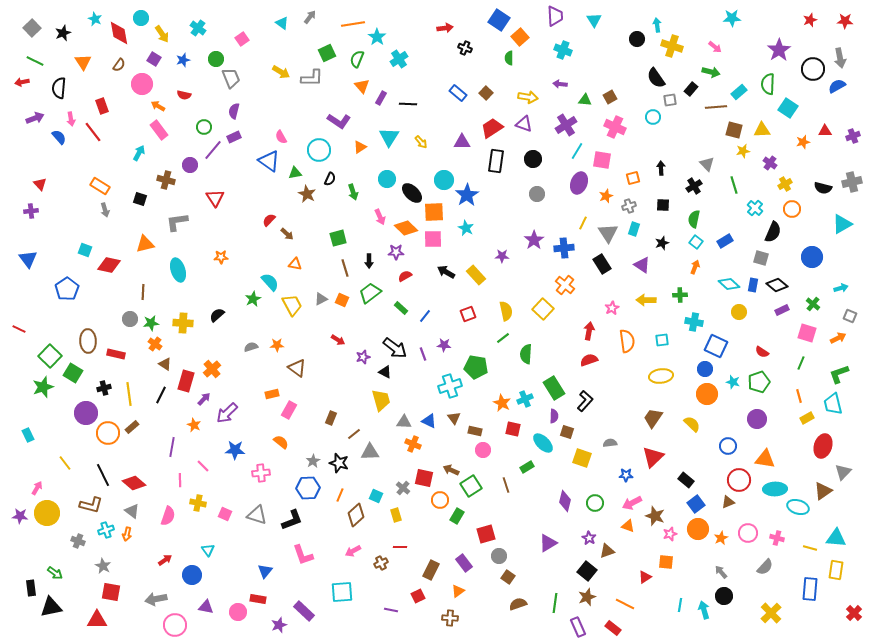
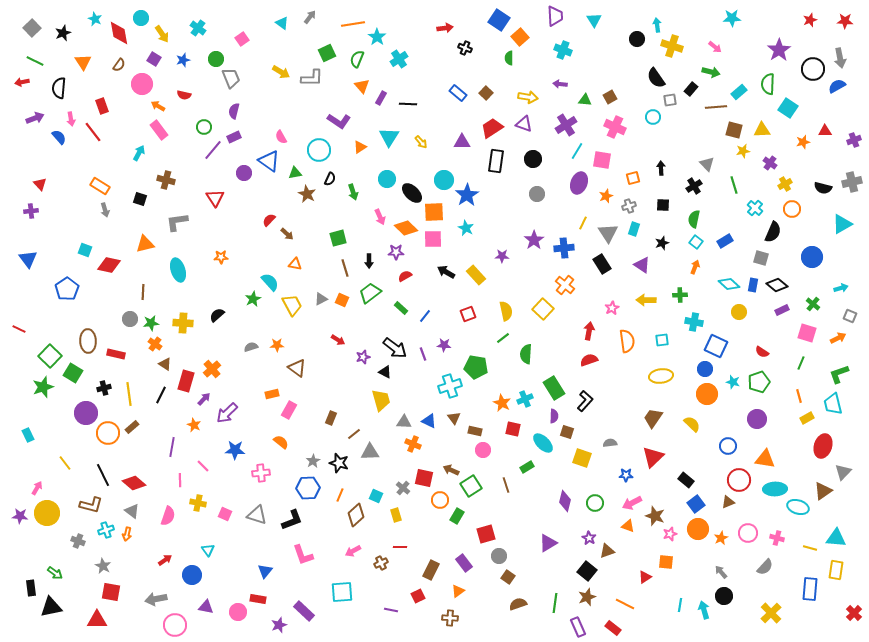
purple cross at (853, 136): moved 1 px right, 4 px down
purple circle at (190, 165): moved 54 px right, 8 px down
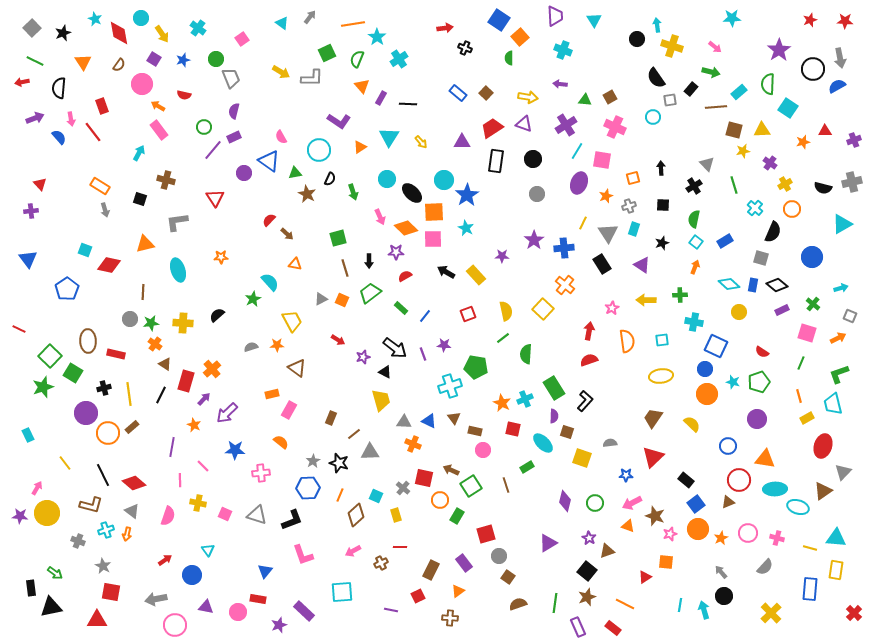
yellow trapezoid at (292, 305): moved 16 px down
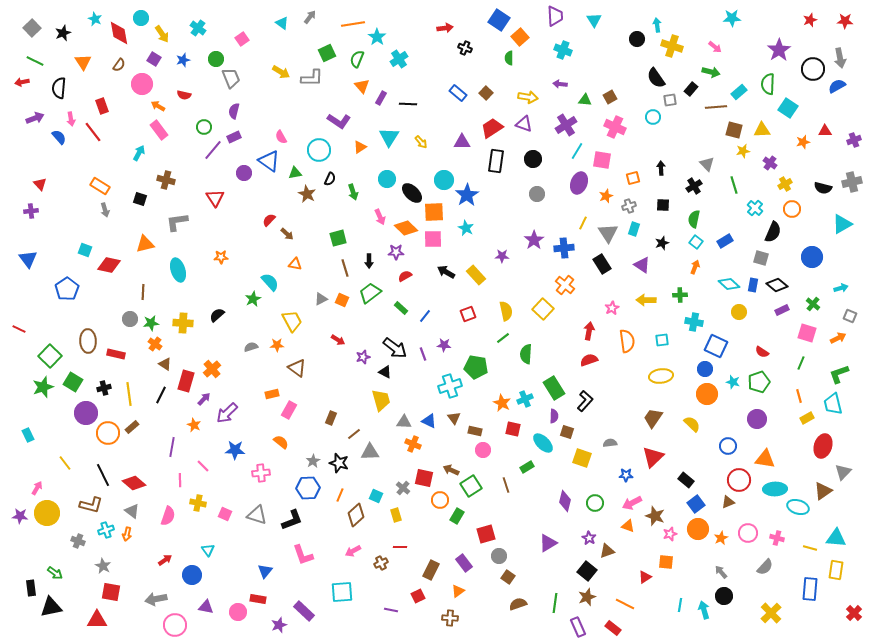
green square at (73, 373): moved 9 px down
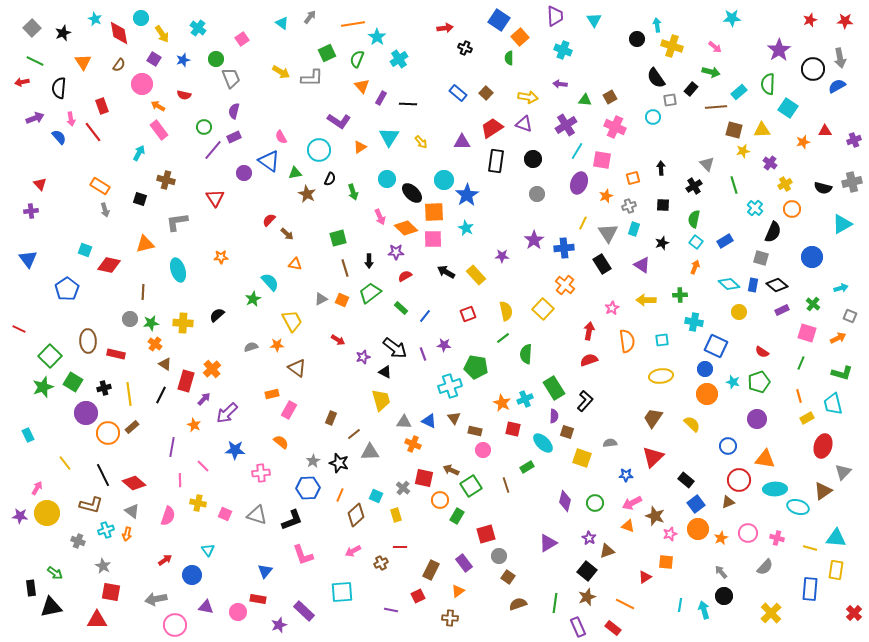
green L-shape at (839, 374): moved 3 px right, 1 px up; rotated 145 degrees counterclockwise
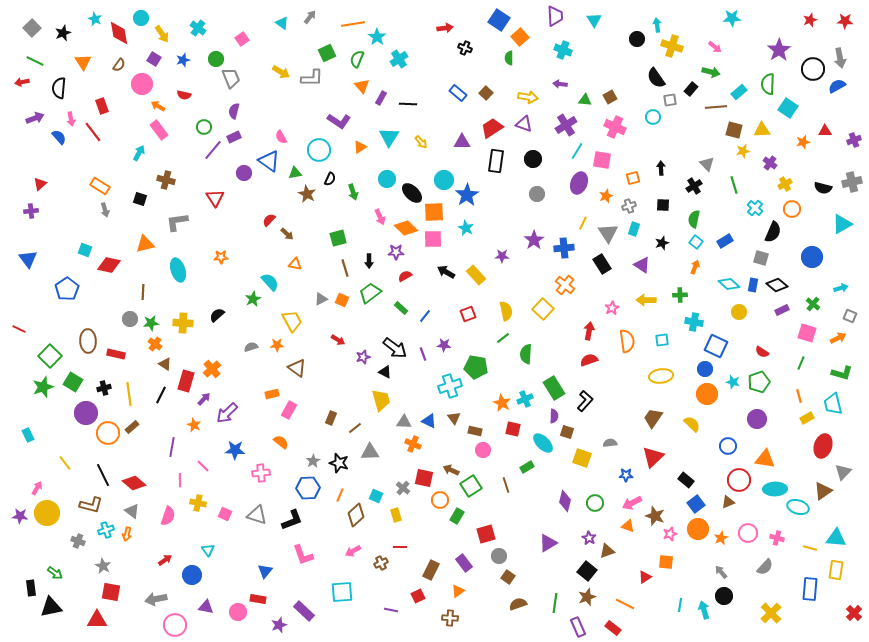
red triangle at (40, 184): rotated 32 degrees clockwise
brown line at (354, 434): moved 1 px right, 6 px up
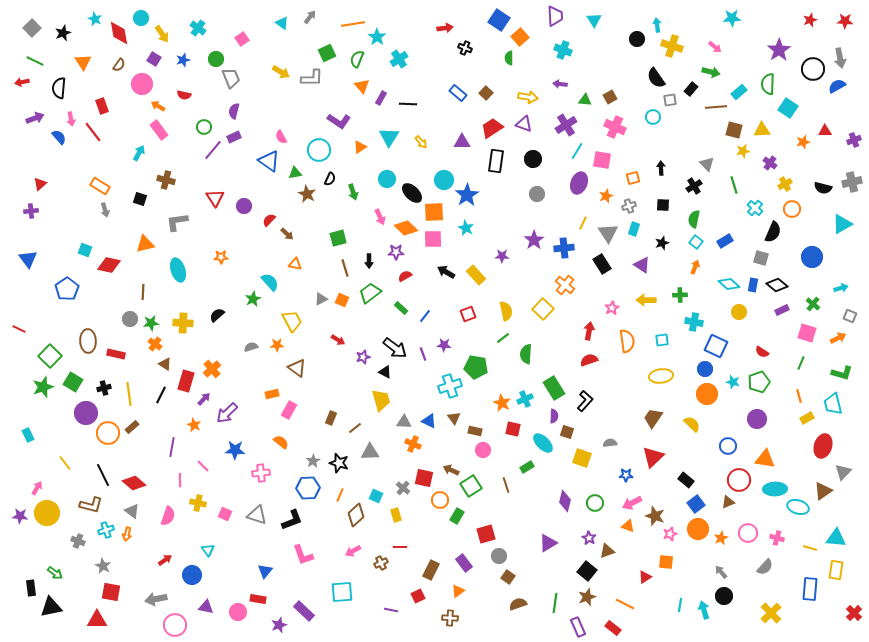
purple circle at (244, 173): moved 33 px down
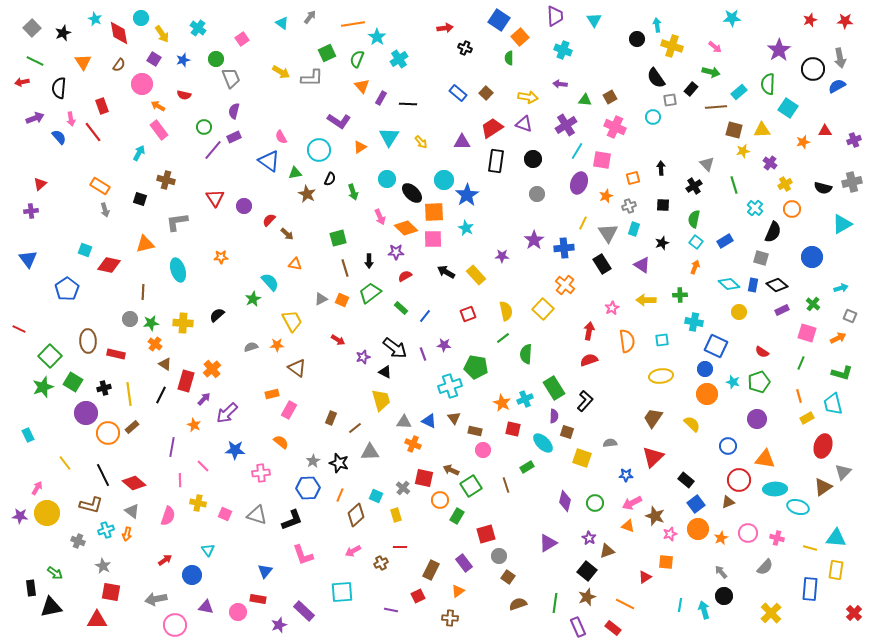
brown triangle at (823, 491): moved 4 px up
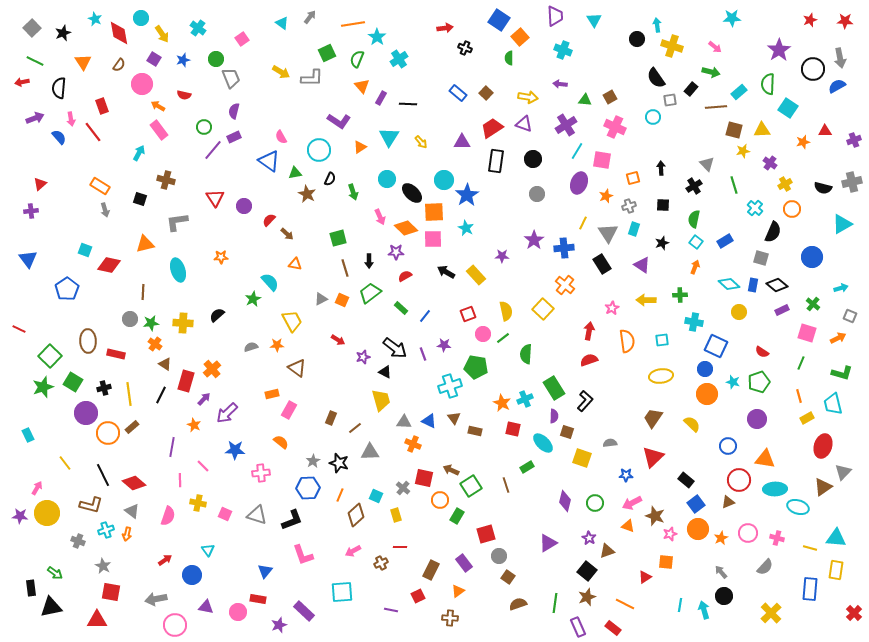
pink circle at (483, 450): moved 116 px up
